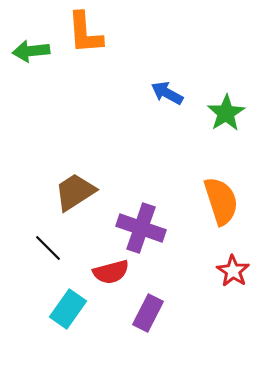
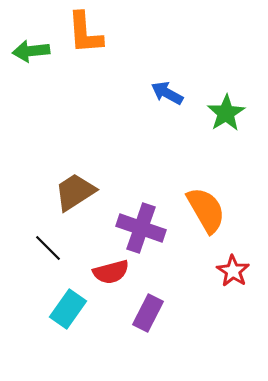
orange semicircle: moved 15 px left, 9 px down; rotated 12 degrees counterclockwise
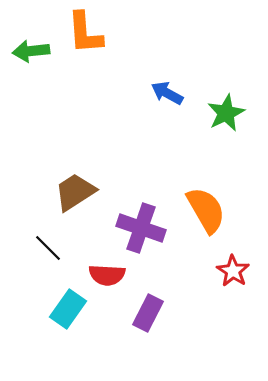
green star: rotated 6 degrees clockwise
red semicircle: moved 4 px left, 3 px down; rotated 18 degrees clockwise
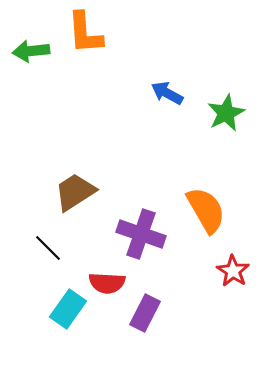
purple cross: moved 6 px down
red semicircle: moved 8 px down
purple rectangle: moved 3 px left
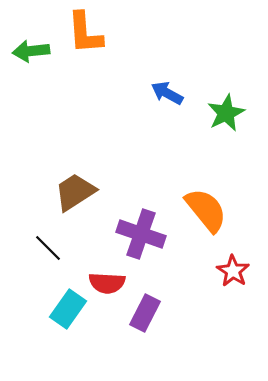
orange semicircle: rotated 9 degrees counterclockwise
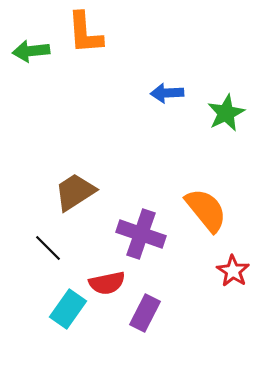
blue arrow: rotated 32 degrees counterclockwise
red semicircle: rotated 15 degrees counterclockwise
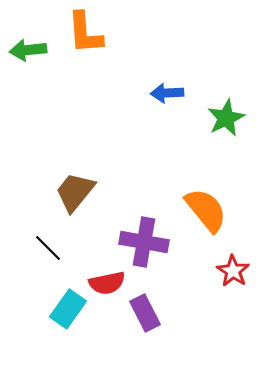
green arrow: moved 3 px left, 1 px up
green star: moved 5 px down
brown trapezoid: rotated 18 degrees counterclockwise
purple cross: moved 3 px right, 8 px down; rotated 9 degrees counterclockwise
purple rectangle: rotated 54 degrees counterclockwise
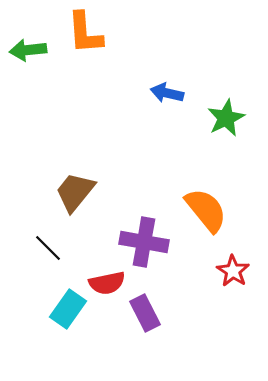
blue arrow: rotated 16 degrees clockwise
